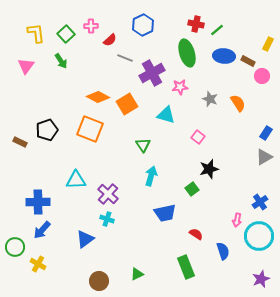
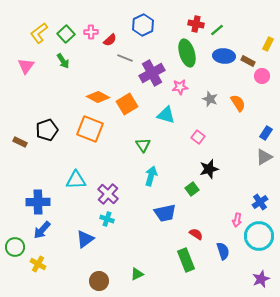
pink cross at (91, 26): moved 6 px down
yellow L-shape at (36, 33): moved 3 px right; rotated 120 degrees counterclockwise
green arrow at (61, 61): moved 2 px right
green rectangle at (186, 267): moved 7 px up
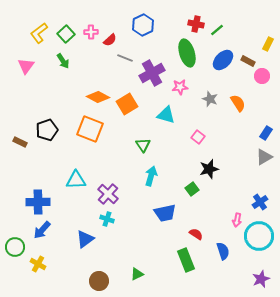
blue ellipse at (224, 56): moved 1 px left, 4 px down; rotated 50 degrees counterclockwise
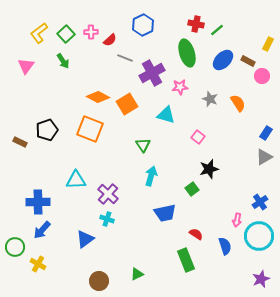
blue semicircle at (223, 251): moved 2 px right, 5 px up
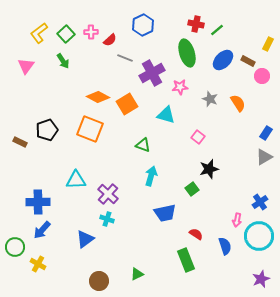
green triangle at (143, 145): rotated 35 degrees counterclockwise
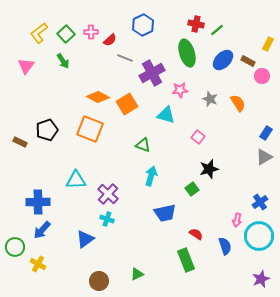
pink star at (180, 87): moved 3 px down
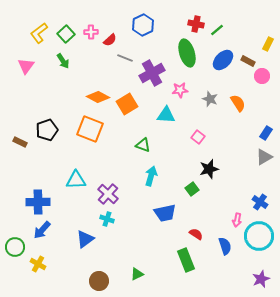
cyan triangle at (166, 115): rotated 12 degrees counterclockwise
blue cross at (260, 202): rotated 21 degrees counterclockwise
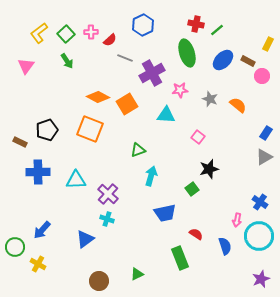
green arrow at (63, 61): moved 4 px right
orange semicircle at (238, 103): moved 2 px down; rotated 18 degrees counterclockwise
green triangle at (143, 145): moved 5 px left, 5 px down; rotated 42 degrees counterclockwise
blue cross at (38, 202): moved 30 px up
green rectangle at (186, 260): moved 6 px left, 2 px up
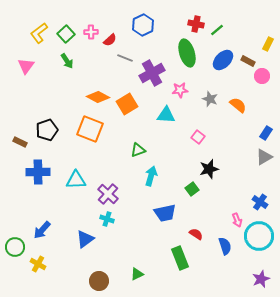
pink arrow at (237, 220): rotated 32 degrees counterclockwise
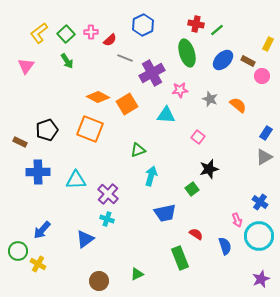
green circle at (15, 247): moved 3 px right, 4 px down
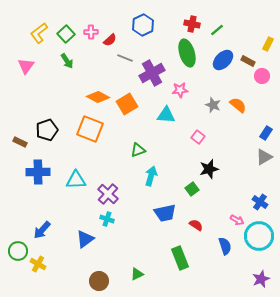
red cross at (196, 24): moved 4 px left
gray star at (210, 99): moved 3 px right, 6 px down
pink arrow at (237, 220): rotated 40 degrees counterclockwise
red semicircle at (196, 234): moved 9 px up
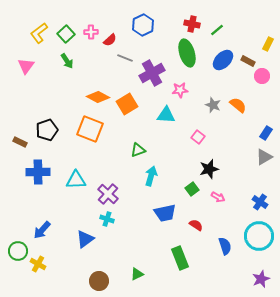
pink arrow at (237, 220): moved 19 px left, 23 px up
